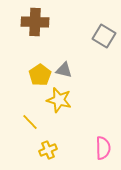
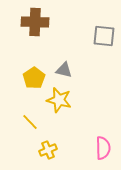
gray square: rotated 25 degrees counterclockwise
yellow pentagon: moved 6 px left, 3 px down
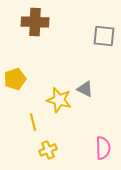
gray triangle: moved 21 px right, 19 px down; rotated 12 degrees clockwise
yellow pentagon: moved 19 px left, 1 px down; rotated 15 degrees clockwise
yellow line: moved 3 px right; rotated 30 degrees clockwise
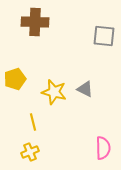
yellow star: moved 5 px left, 8 px up
yellow cross: moved 18 px left, 2 px down
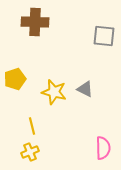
yellow line: moved 1 px left, 4 px down
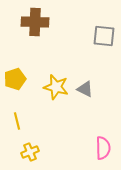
yellow star: moved 2 px right, 5 px up
yellow line: moved 15 px left, 5 px up
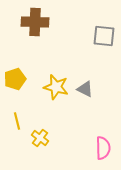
yellow cross: moved 10 px right, 14 px up; rotated 30 degrees counterclockwise
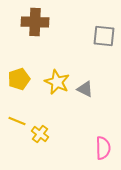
yellow pentagon: moved 4 px right
yellow star: moved 1 px right, 5 px up; rotated 10 degrees clockwise
yellow line: rotated 54 degrees counterclockwise
yellow cross: moved 4 px up
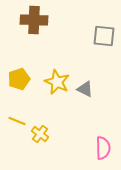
brown cross: moved 1 px left, 2 px up
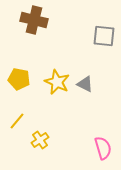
brown cross: rotated 12 degrees clockwise
yellow pentagon: rotated 30 degrees clockwise
gray triangle: moved 5 px up
yellow line: rotated 72 degrees counterclockwise
yellow cross: moved 6 px down; rotated 18 degrees clockwise
pink semicircle: rotated 15 degrees counterclockwise
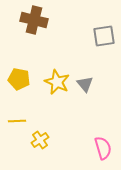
gray square: rotated 15 degrees counterclockwise
gray triangle: rotated 24 degrees clockwise
yellow line: rotated 48 degrees clockwise
